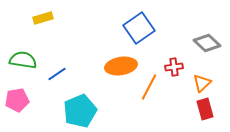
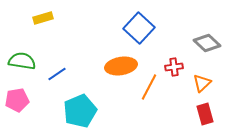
blue square: rotated 12 degrees counterclockwise
green semicircle: moved 1 px left, 1 px down
red rectangle: moved 5 px down
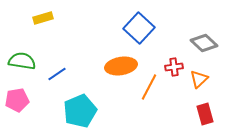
gray diamond: moved 3 px left
orange triangle: moved 3 px left, 4 px up
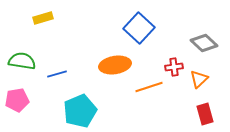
orange ellipse: moved 6 px left, 1 px up
blue line: rotated 18 degrees clockwise
orange line: rotated 44 degrees clockwise
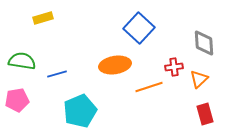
gray diamond: rotated 44 degrees clockwise
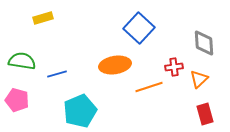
pink pentagon: rotated 25 degrees clockwise
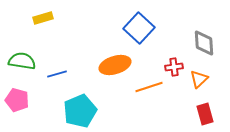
orange ellipse: rotated 8 degrees counterclockwise
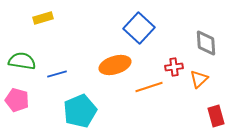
gray diamond: moved 2 px right
red rectangle: moved 11 px right, 2 px down
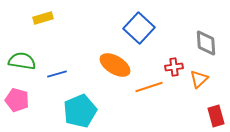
orange ellipse: rotated 48 degrees clockwise
